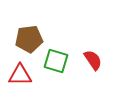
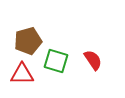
brown pentagon: moved 1 px left, 2 px down; rotated 8 degrees counterclockwise
red triangle: moved 2 px right, 1 px up
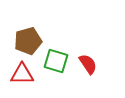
red semicircle: moved 5 px left, 4 px down
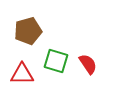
brown pentagon: moved 10 px up
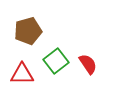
green square: rotated 35 degrees clockwise
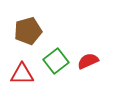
red semicircle: moved 3 px up; rotated 80 degrees counterclockwise
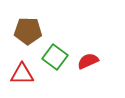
brown pentagon: rotated 16 degrees clockwise
green square: moved 1 px left, 4 px up; rotated 15 degrees counterclockwise
